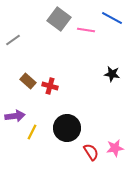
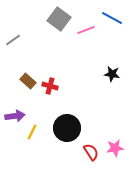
pink line: rotated 30 degrees counterclockwise
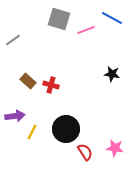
gray square: rotated 20 degrees counterclockwise
red cross: moved 1 px right, 1 px up
black circle: moved 1 px left, 1 px down
pink star: rotated 18 degrees clockwise
red semicircle: moved 6 px left
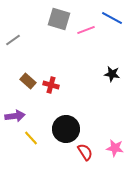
yellow line: moved 1 px left, 6 px down; rotated 70 degrees counterclockwise
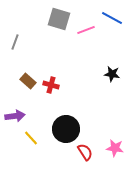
gray line: moved 2 px right, 2 px down; rotated 35 degrees counterclockwise
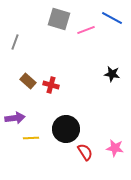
purple arrow: moved 2 px down
yellow line: rotated 49 degrees counterclockwise
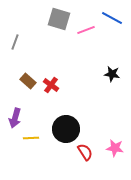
red cross: rotated 21 degrees clockwise
purple arrow: rotated 114 degrees clockwise
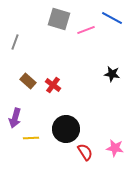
red cross: moved 2 px right
